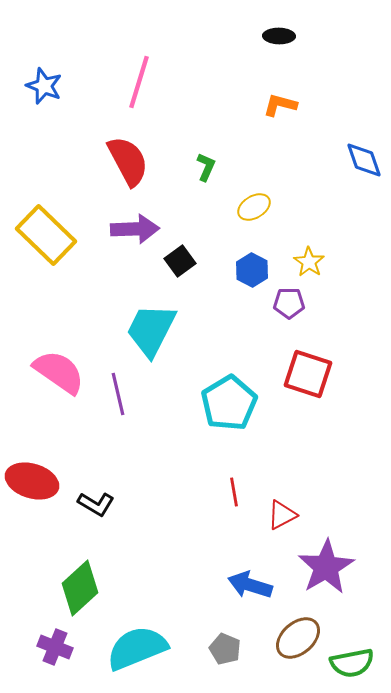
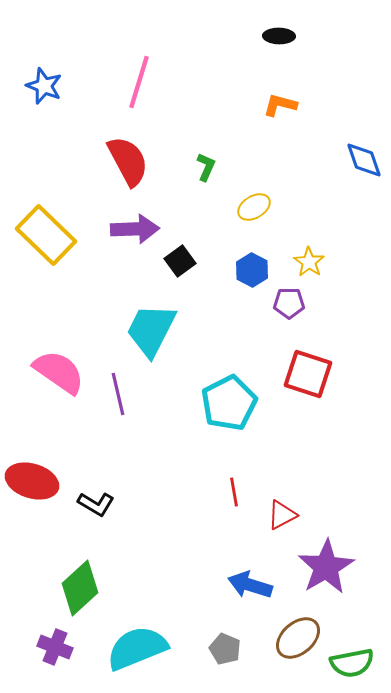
cyan pentagon: rotated 4 degrees clockwise
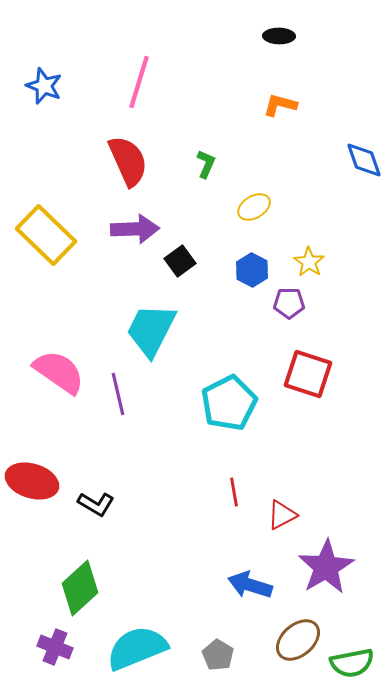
red semicircle: rotated 4 degrees clockwise
green L-shape: moved 3 px up
brown ellipse: moved 2 px down
gray pentagon: moved 7 px left, 6 px down; rotated 8 degrees clockwise
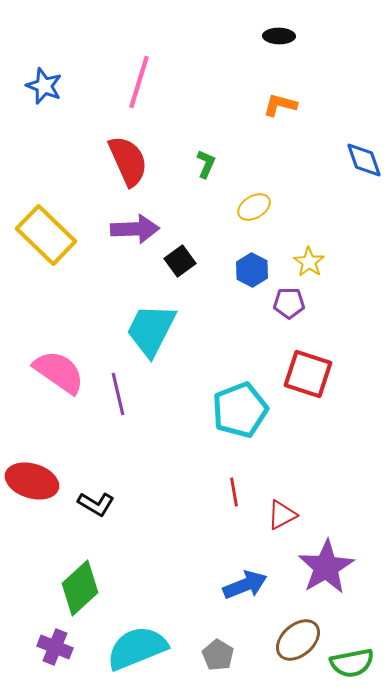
cyan pentagon: moved 11 px right, 7 px down; rotated 6 degrees clockwise
blue arrow: moved 5 px left; rotated 141 degrees clockwise
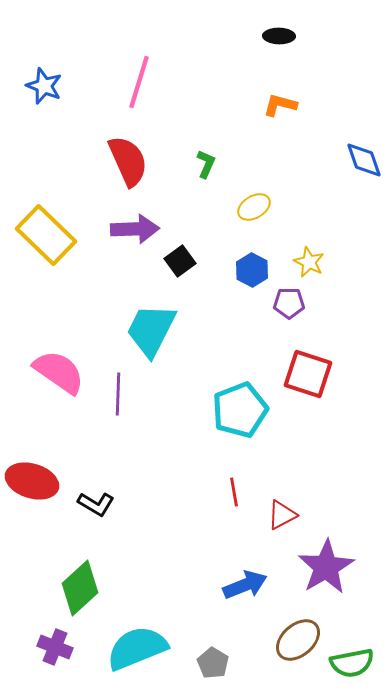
yellow star: rotated 8 degrees counterclockwise
purple line: rotated 15 degrees clockwise
gray pentagon: moved 5 px left, 8 px down
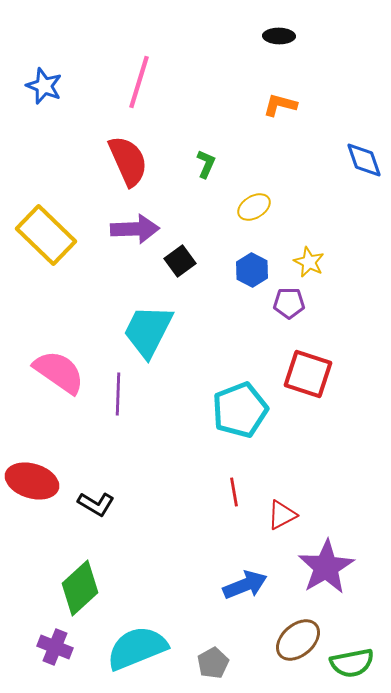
cyan trapezoid: moved 3 px left, 1 px down
gray pentagon: rotated 12 degrees clockwise
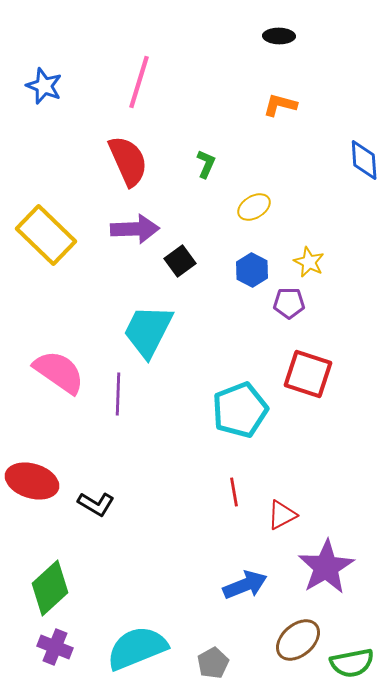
blue diamond: rotated 15 degrees clockwise
green diamond: moved 30 px left
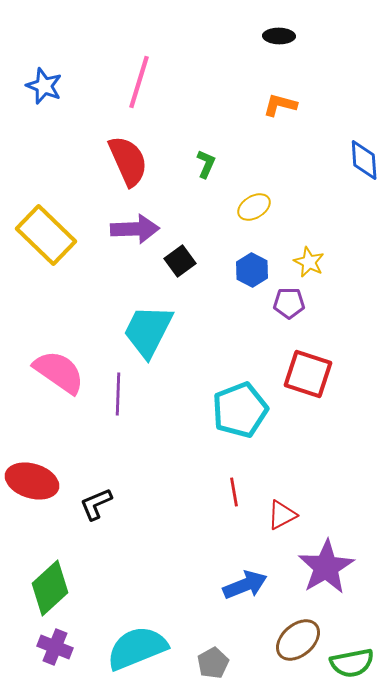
black L-shape: rotated 126 degrees clockwise
